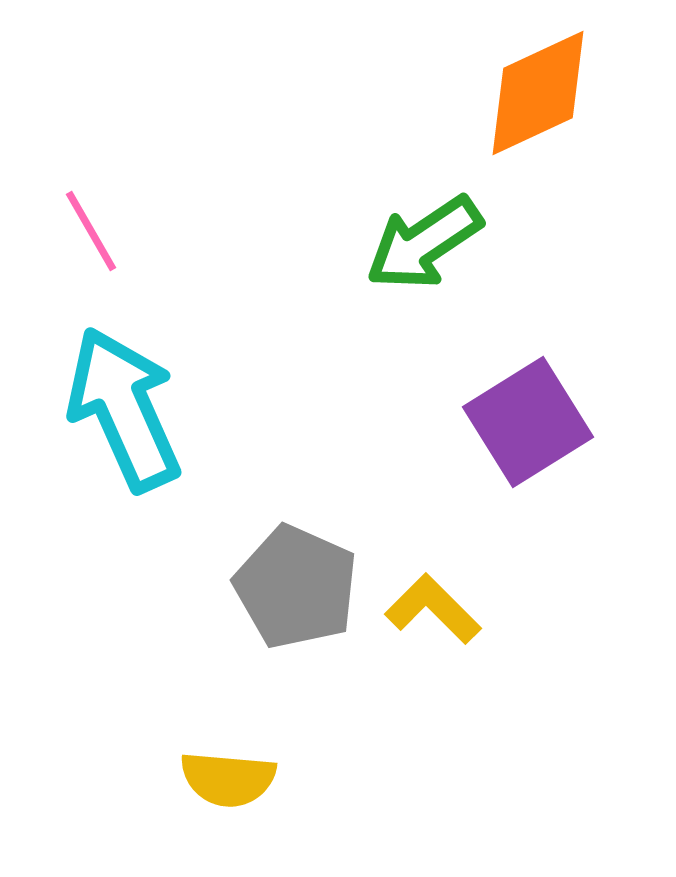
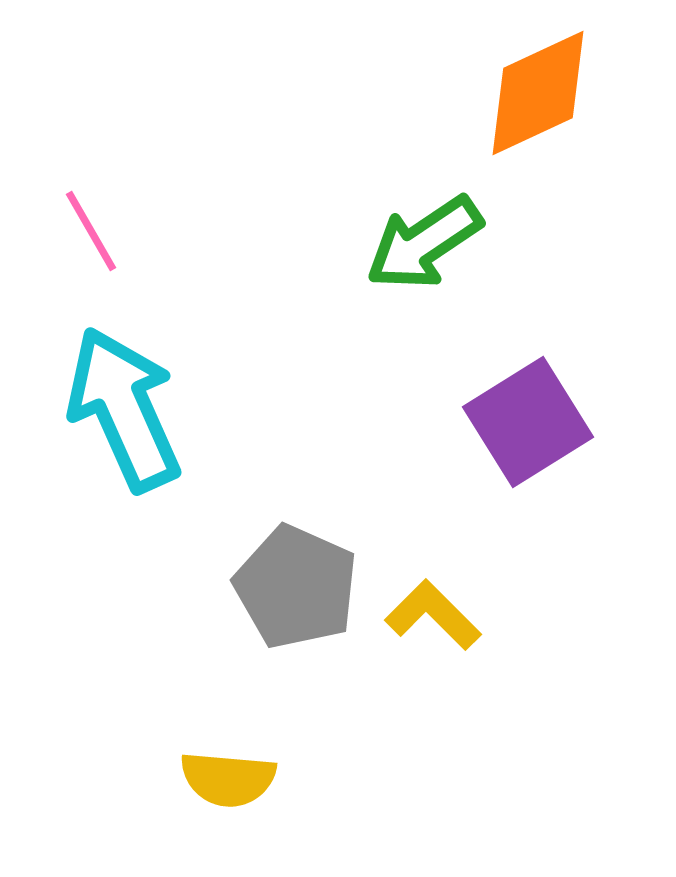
yellow L-shape: moved 6 px down
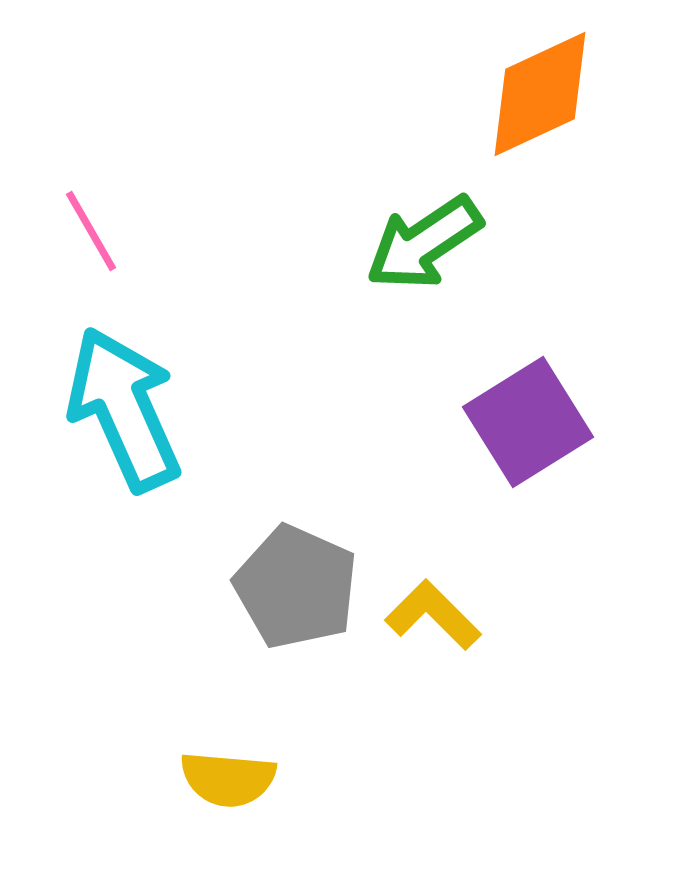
orange diamond: moved 2 px right, 1 px down
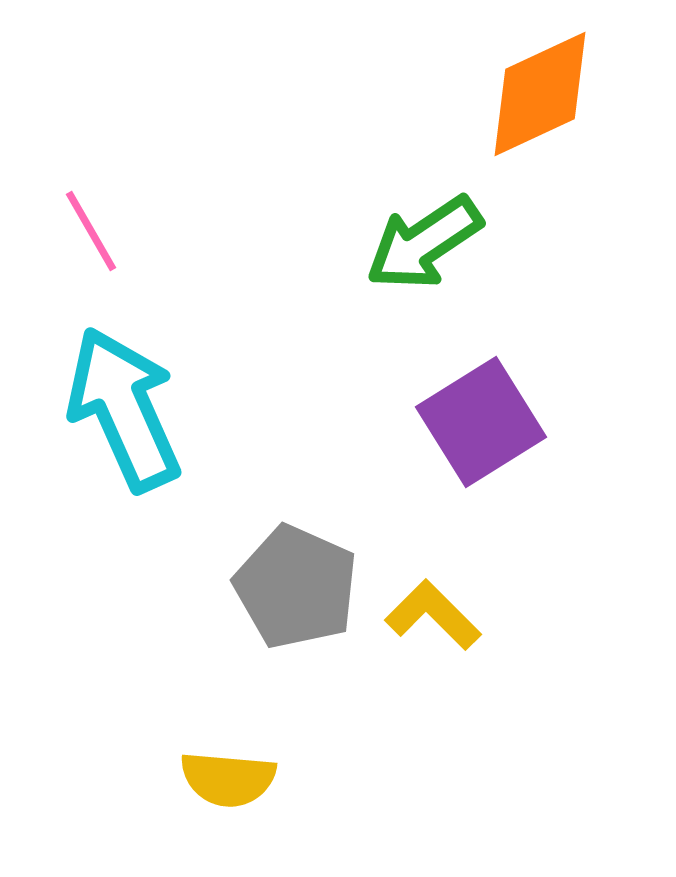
purple square: moved 47 px left
